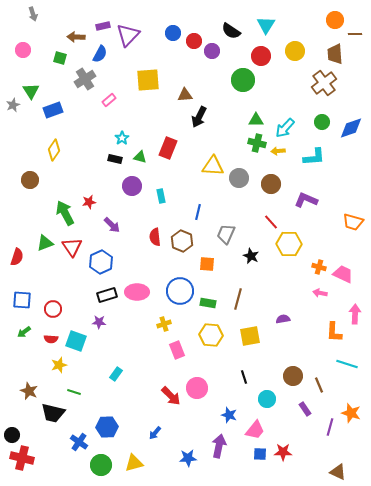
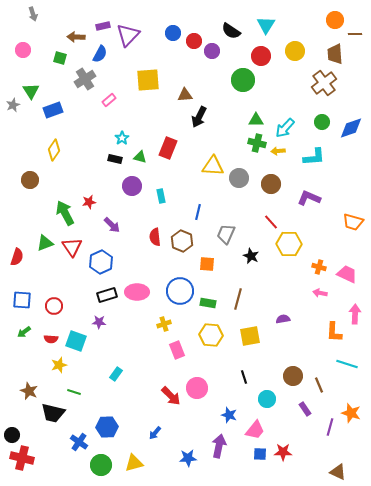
purple L-shape at (306, 200): moved 3 px right, 2 px up
pink trapezoid at (343, 274): moved 4 px right
red circle at (53, 309): moved 1 px right, 3 px up
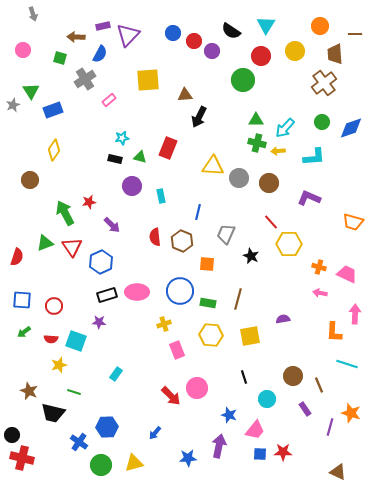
orange circle at (335, 20): moved 15 px left, 6 px down
cyan star at (122, 138): rotated 24 degrees clockwise
brown circle at (271, 184): moved 2 px left, 1 px up
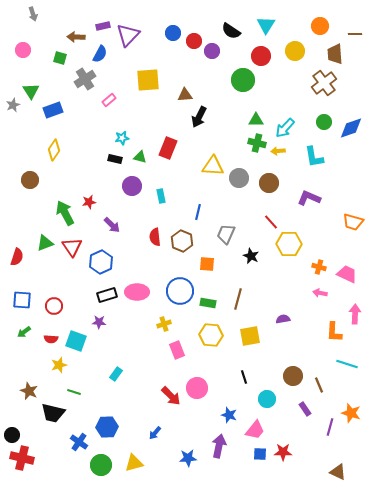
green circle at (322, 122): moved 2 px right
cyan L-shape at (314, 157): rotated 85 degrees clockwise
